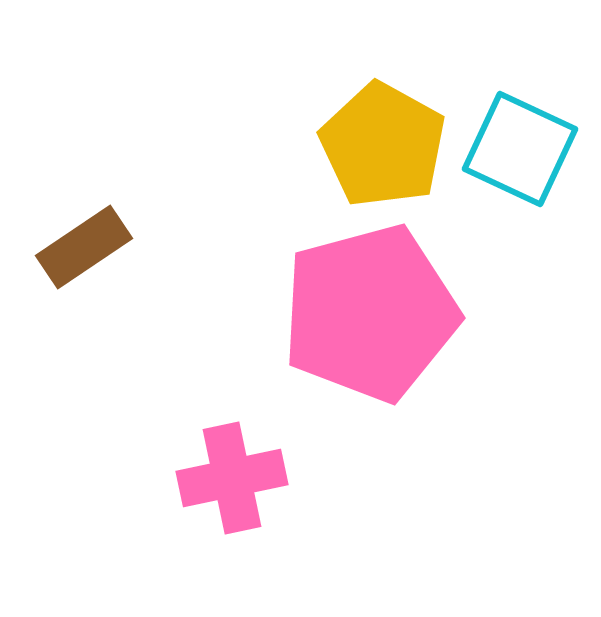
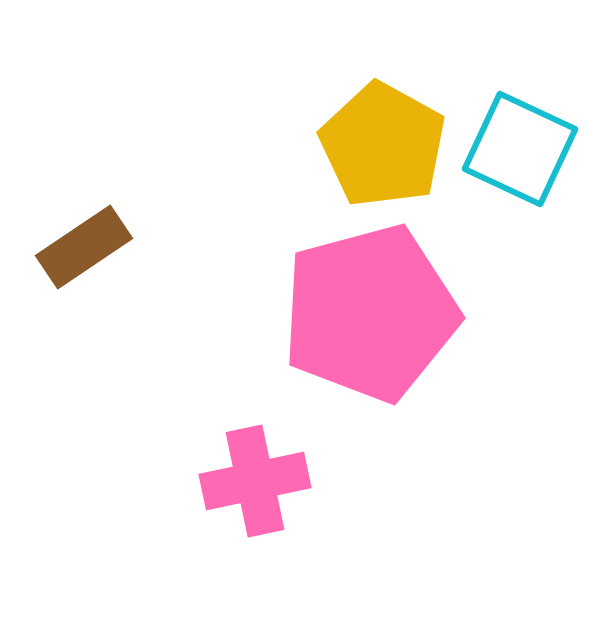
pink cross: moved 23 px right, 3 px down
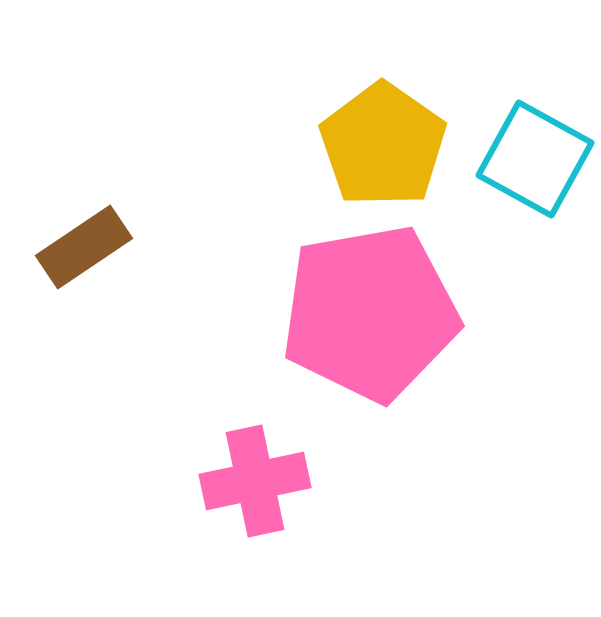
yellow pentagon: rotated 6 degrees clockwise
cyan square: moved 15 px right, 10 px down; rotated 4 degrees clockwise
pink pentagon: rotated 5 degrees clockwise
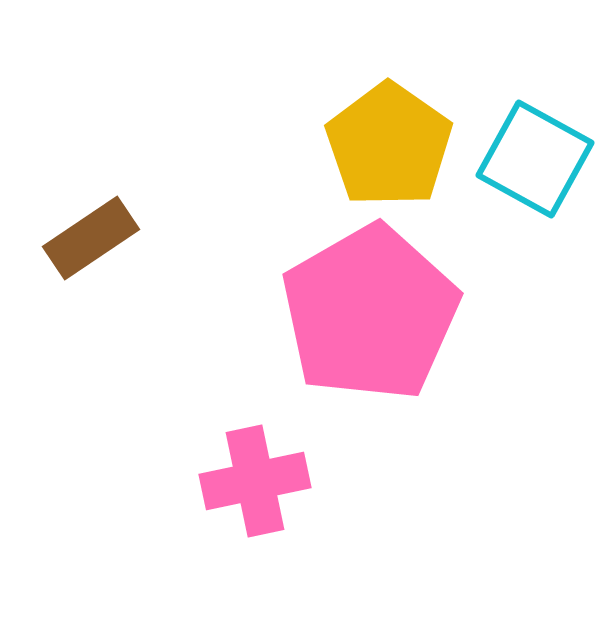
yellow pentagon: moved 6 px right
brown rectangle: moved 7 px right, 9 px up
pink pentagon: rotated 20 degrees counterclockwise
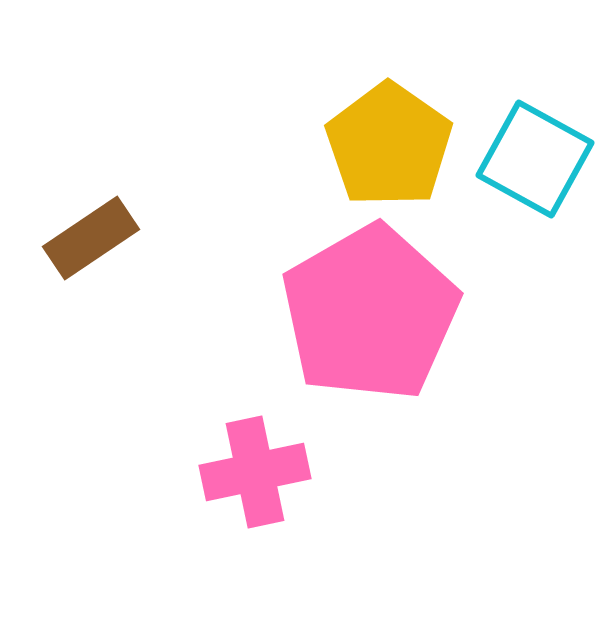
pink cross: moved 9 px up
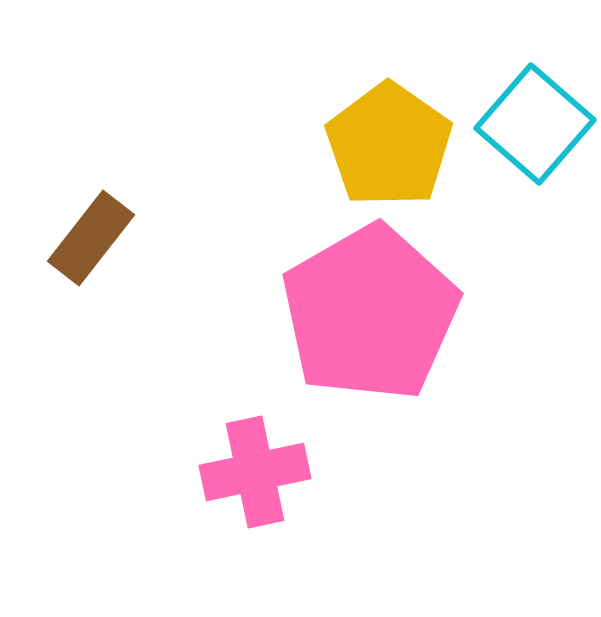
cyan square: moved 35 px up; rotated 12 degrees clockwise
brown rectangle: rotated 18 degrees counterclockwise
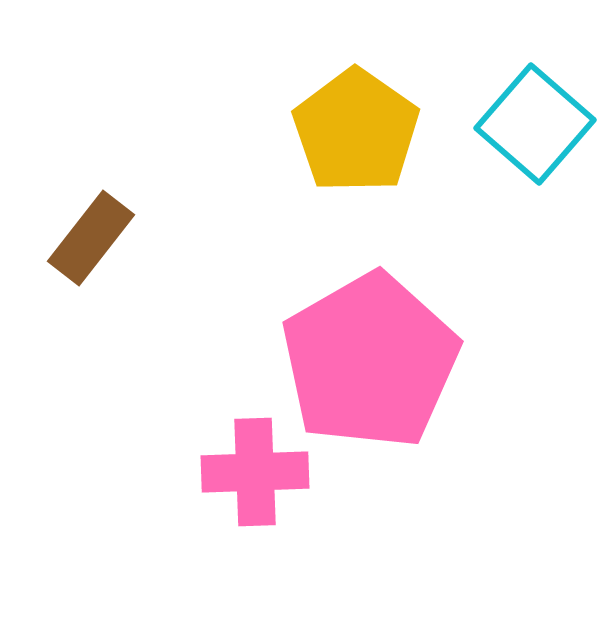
yellow pentagon: moved 33 px left, 14 px up
pink pentagon: moved 48 px down
pink cross: rotated 10 degrees clockwise
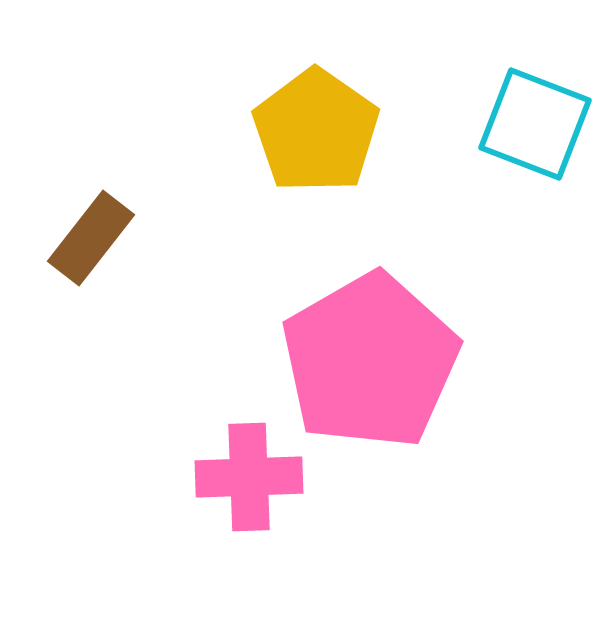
cyan square: rotated 20 degrees counterclockwise
yellow pentagon: moved 40 px left
pink cross: moved 6 px left, 5 px down
